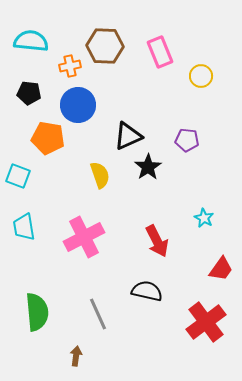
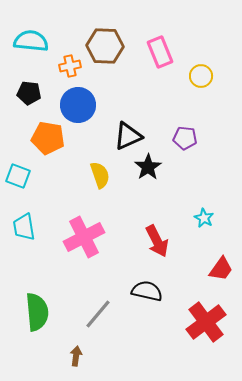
purple pentagon: moved 2 px left, 2 px up
gray line: rotated 64 degrees clockwise
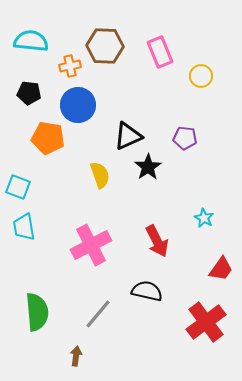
cyan square: moved 11 px down
pink cross: moved 7 px right, 8 px down
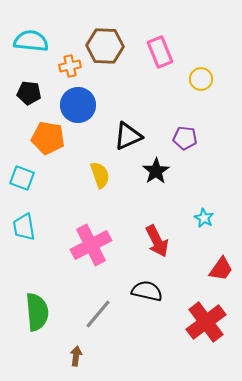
yellow circle: moved 3 px down
black star: moved 8 px right, 4 px down
cyan square: moved 4 px right, 9 px up
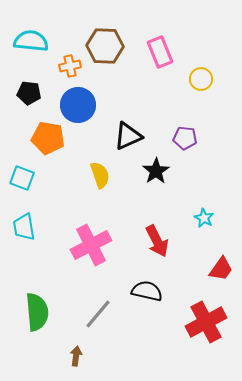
red cross: rotated 9 degrees clockwise
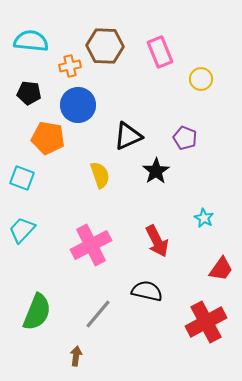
purple pentagon: rotated 15 degrees clockwise
cyan trapezoid: moved 2 px left, 3 px down; rotated 52 degrees clockwise
green semicircle: rotated 27 degrees clockwise
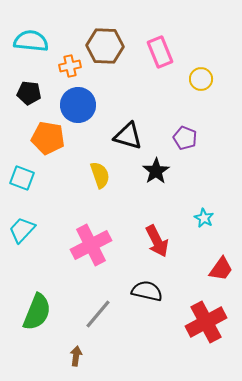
black triangle: rotated 40 degrees clockwise
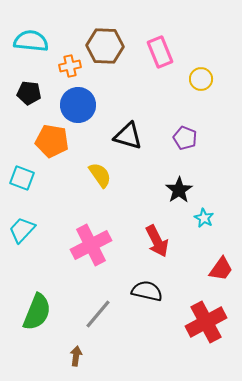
orange pentagon: moved 4 px right, 3 px down
black star: moved 23 px right, 19 px down
yellow semicircle: rotated 16 degrees counterclockwise
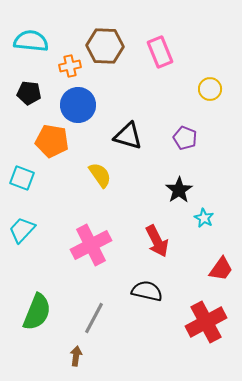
yellow circle: moved 9 px right, 10 px down
gray line: moved 4 px left, 4 px down; rotated 12 degrees counterclockwise
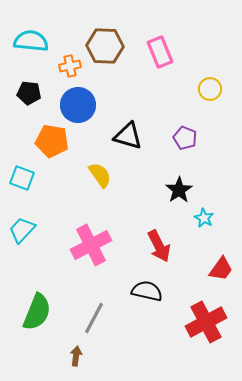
red arrow: moved 2 px right, 5 px down
